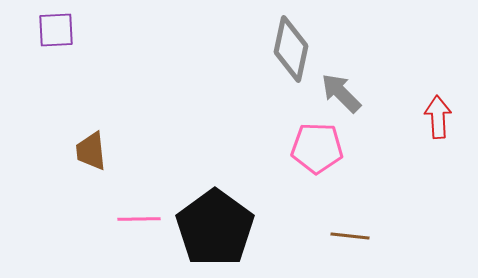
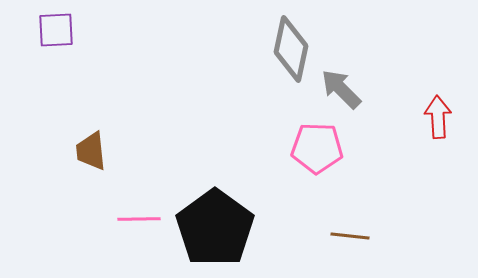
gray arrow: moved 4 px up
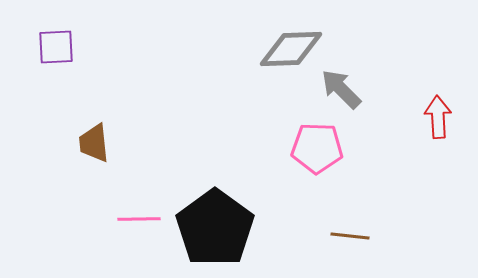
purple square: moved 17 px down
gray diamond: rotated 76 degrees clockwise
brown trapezoid: moved 3 px right, 8 px up
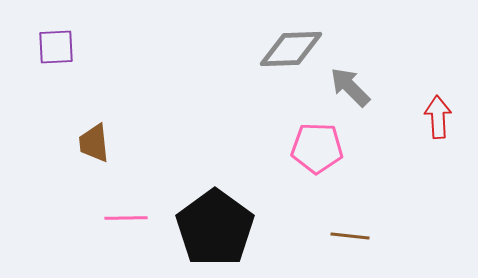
gray arrow: moved 9 px right, 2 px up
pink line: moved 13 px left, 1 px up
